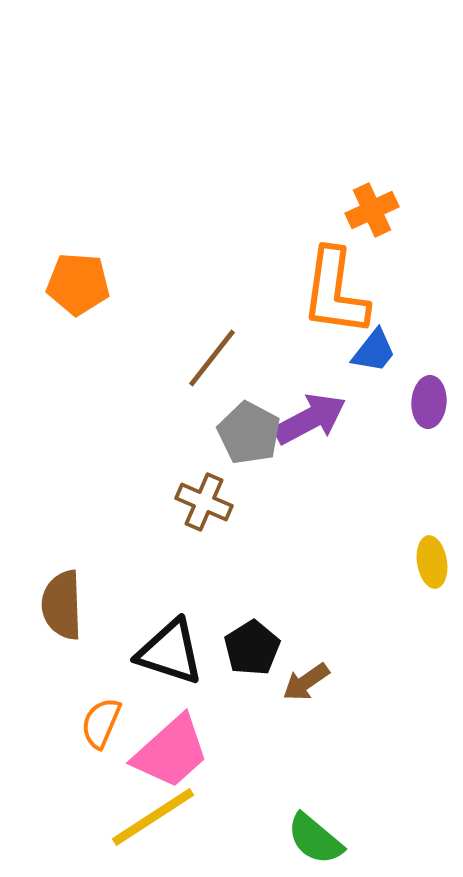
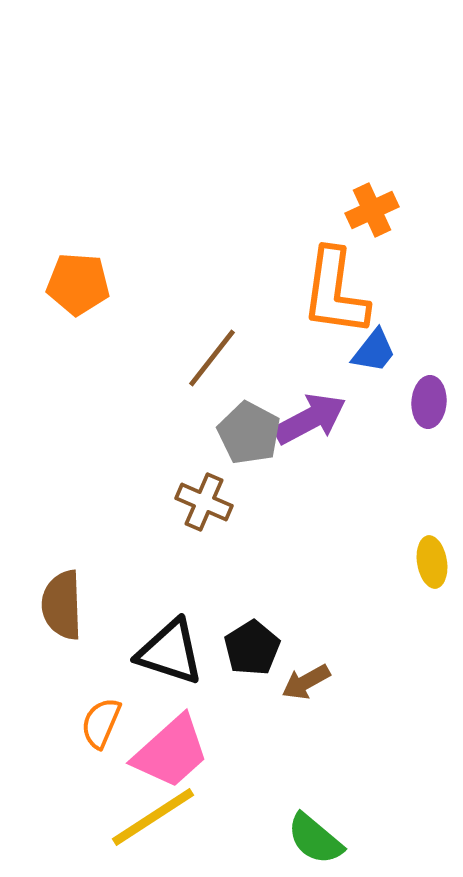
brown arrow: rotated 6 degrees clockwise
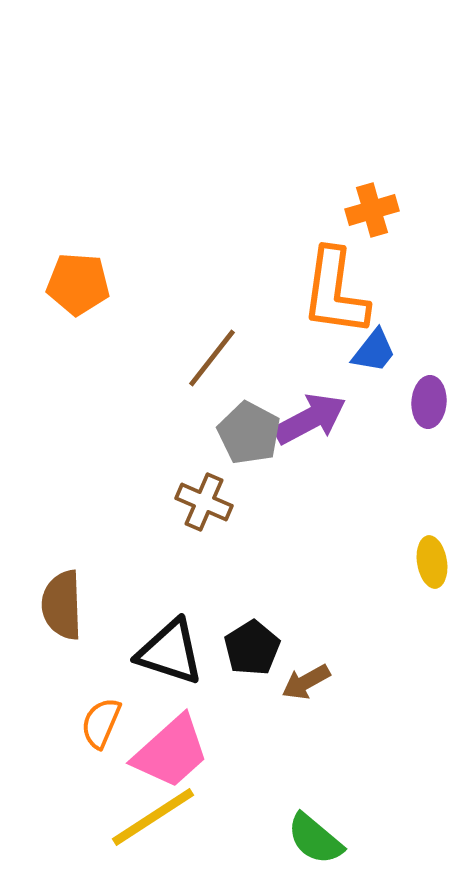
orange cross: rotated 9 degrees clockwise
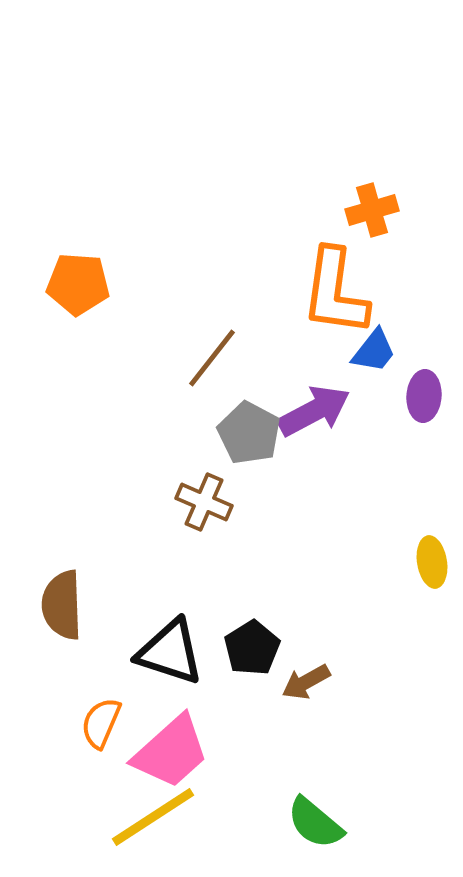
purple ellipse: moved 5 px left, 6 px up
purple arrow: moved 4 px right, 8 px up
green semicircle: moved 16 px up
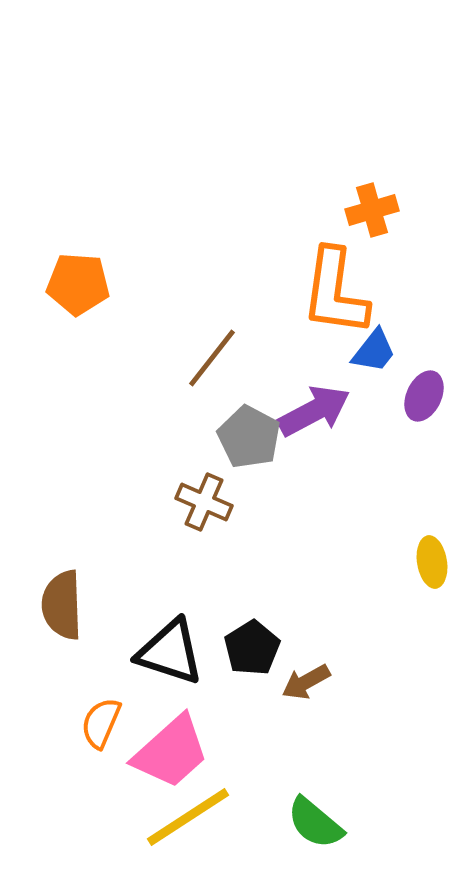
purple ellipse: rotated 21 degrees clockwise
gray pentagon: moved 4 px down
yellow line: moved 35 px right
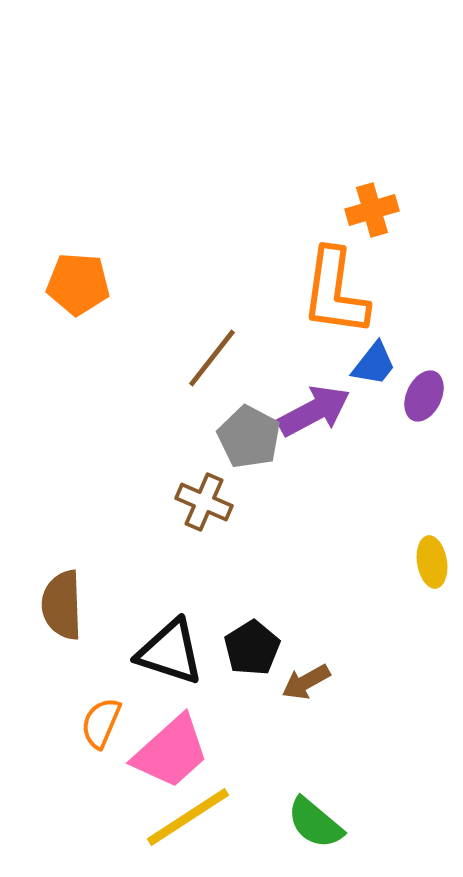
blue trapezoid: moved 13 px down
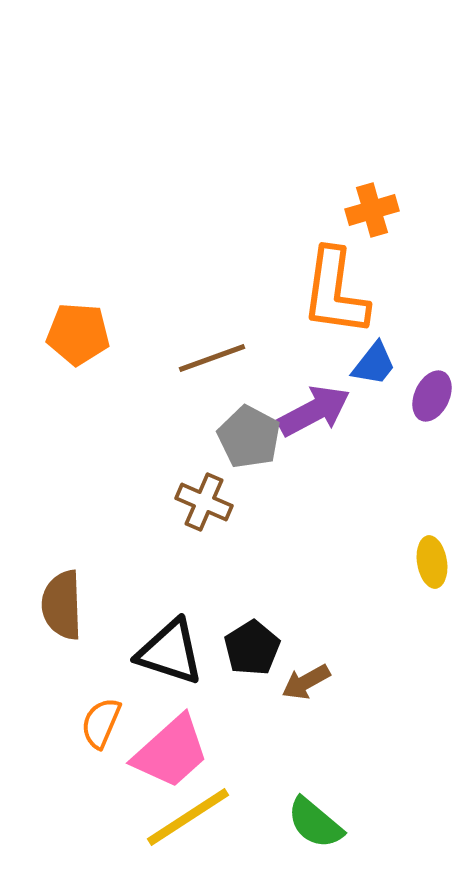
orange pentagon: moved 50 px down
brown line: rotated 32 degrees clockwise
purple ellipse: moved 8 px right
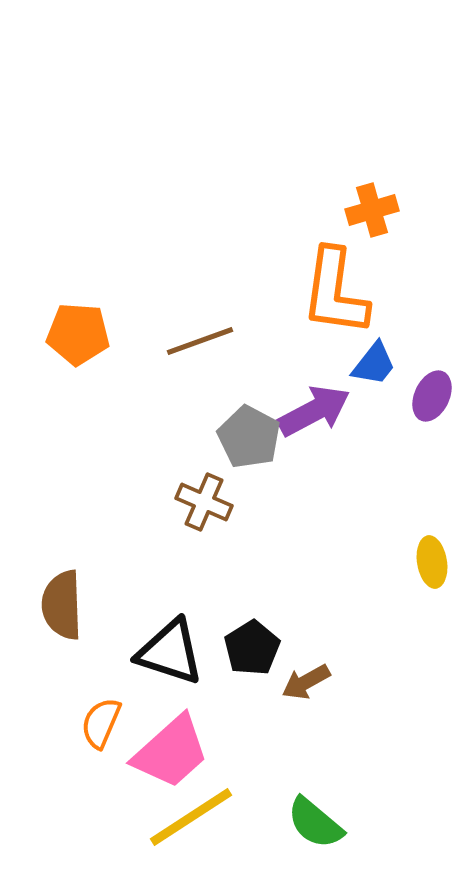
brown line: moved 12 px left, 17 px up
yellow line: moved 3 px right
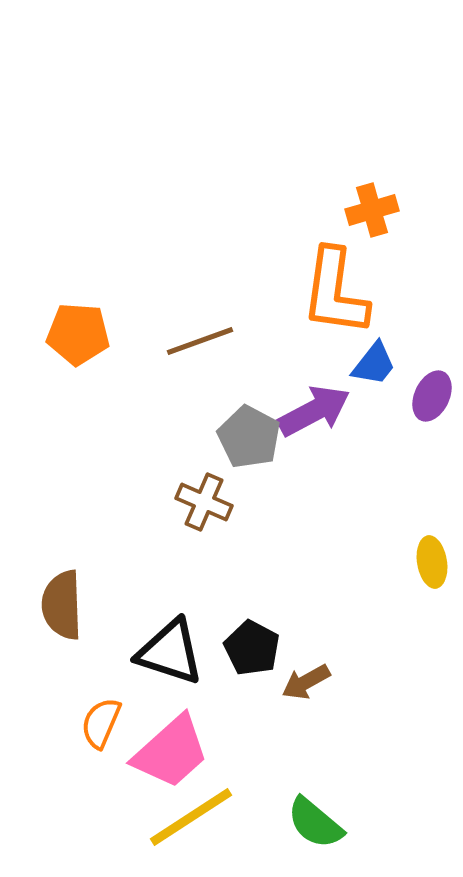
black pentagon: rotated 12 degrees counterclockwise
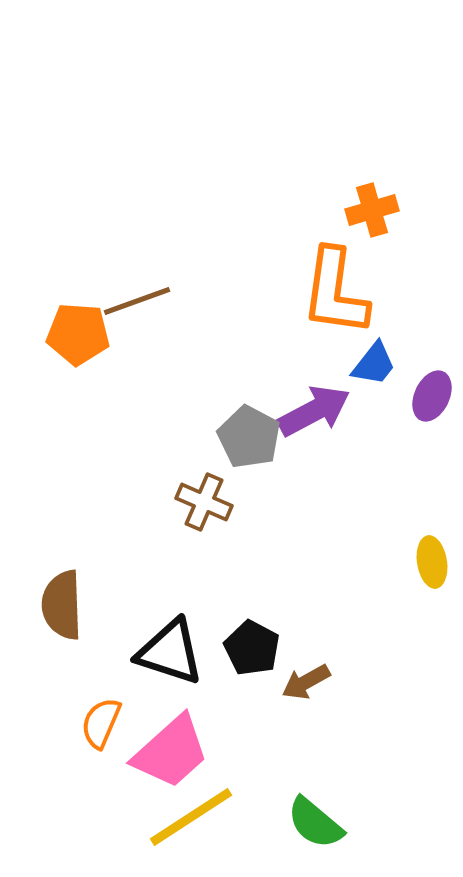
brown line: moved 63 px left, 40 px up
